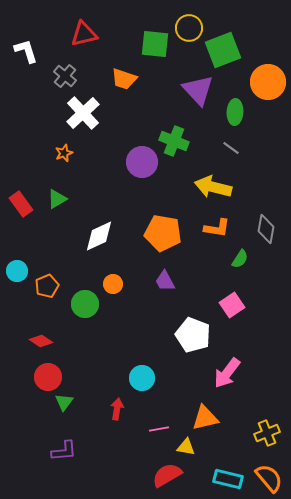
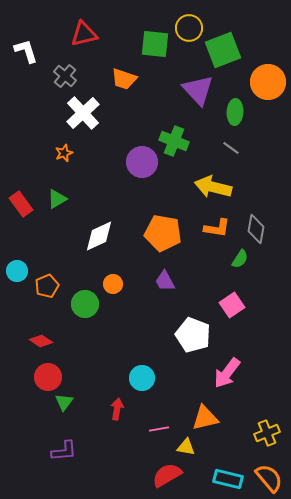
gray diamond at (266, 229): moved 10 px left
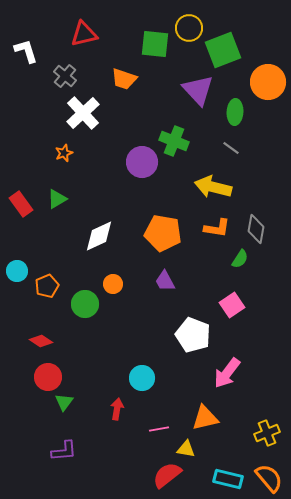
yellow triangle at (186, 447): moved 2 px down
red semicircle at (167, 475): rotated 8 degrees counterclockwise
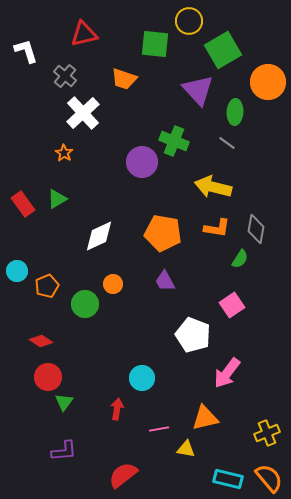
yellow circle at (189, 28): moved 7 px up
green square at (223, 50): rotated 9 degrees counterclockwise
gray line at (231, 148): moved 4 px left, 5 px up
orange star at (64, 153): rotated 18 degrees counterclockwise
red rectangle at (21, 204): moved 2 px right
red semicircle at (167, 475): moved 44 px left
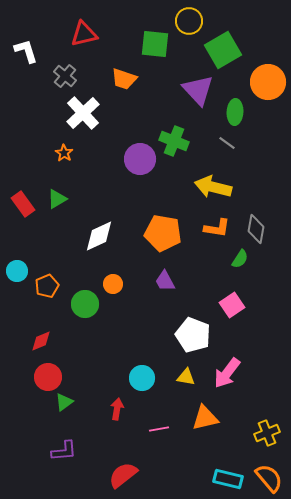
purple circle at (142, 162): moved 2 px left, 3 px up
red diamond at (41, 341): rotated 55 degrees counterclockwise
green triangle at (64, 402): rotated 18 degrees clockwise
yellow triangle at (186, 449): moved 72 px up
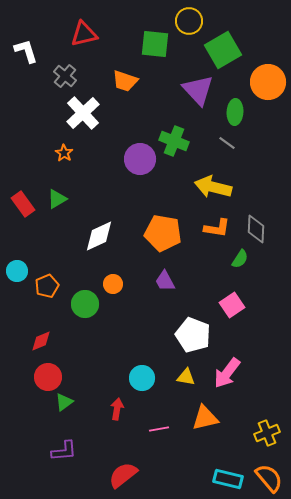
orange trapezoid at (124, 79): moved 1 px right, 2 px down
gray diamond at (256, 229): rotated 8 degrees counterclockwise
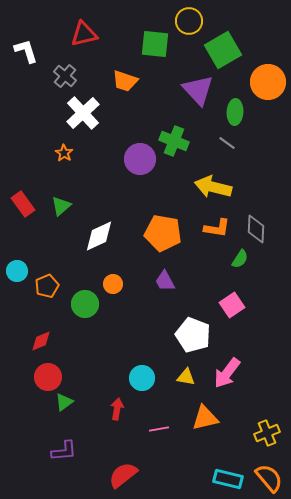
green triangle at (57, 199): moved 4 px right, 7 px down; rotated 10 degrees counterclockwise
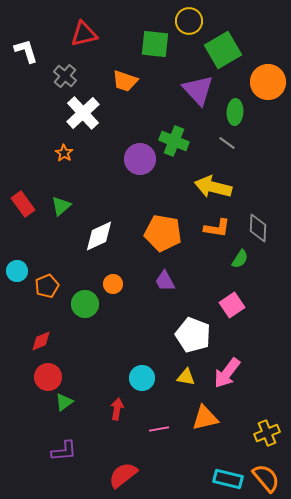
gray diamond at (256, 229): moved 2 px right, 1 px up
orange semicircle at (269, 478): moved 3 px left
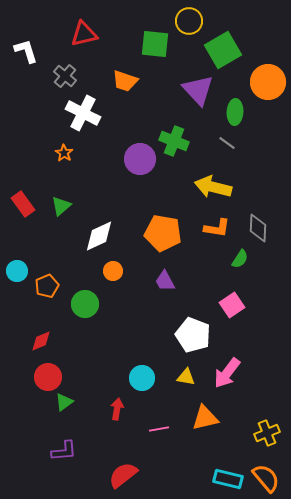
white cross at (83, 113): rotated 20 degrees counterclockwise
orange circle at (113, 284): moved 13 px up
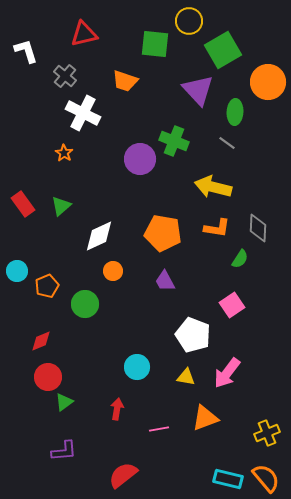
cyan circle at (142, 378): moved 5 px left, 11 px up
orange triangle at (205, 418): rotated 8 degrees counterclockwise
